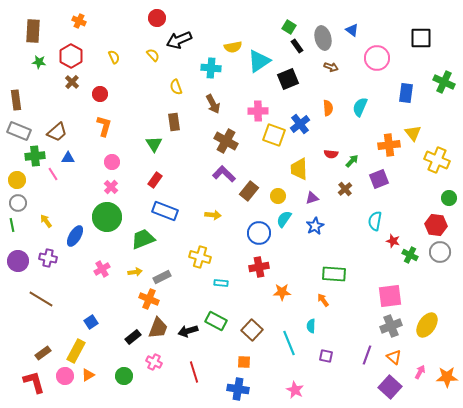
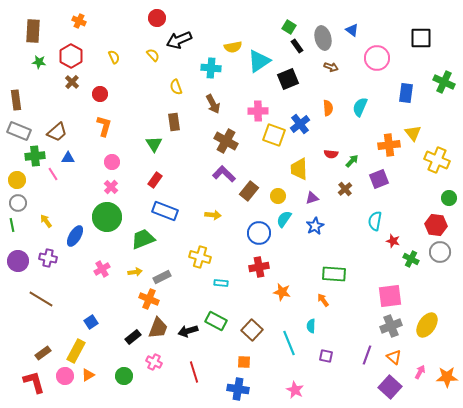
green cross at (410, 255): moved 1 px right, 4 px down
orange star at (282, 292): rotated 12 degrees clockwise
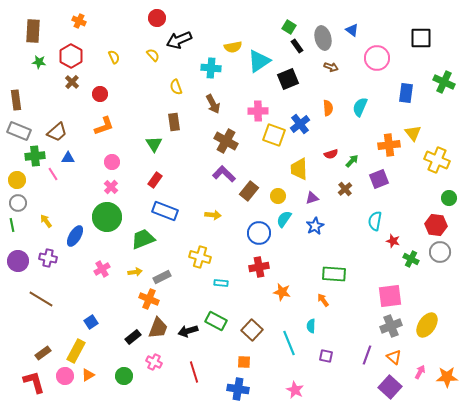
orange L-shape at (104, 126): rotated 55 degrees clockwise
red semicircle at (331, 154): rotated 24 degrees counterclockwise
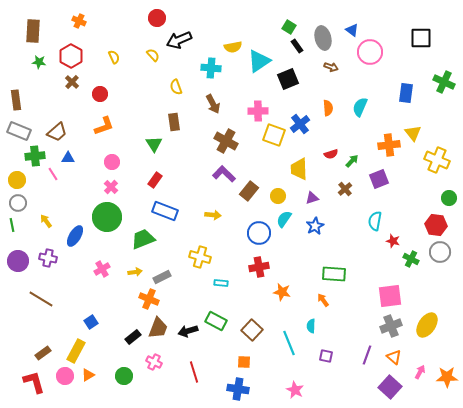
pink circle at (377, 58): moved 7 px left, 6 px up
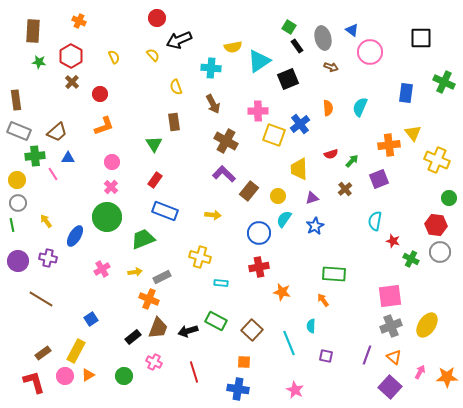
blue square at (91, 322): moved 3 px up
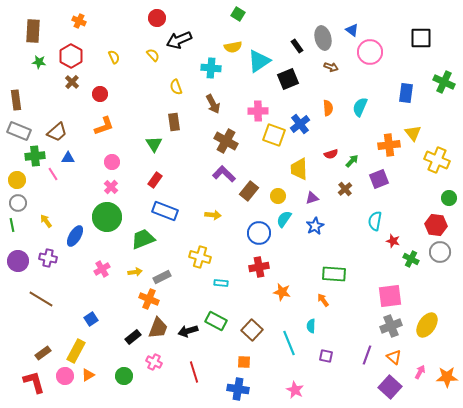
green square at (289, 27): moved 51 px left, 13 px up
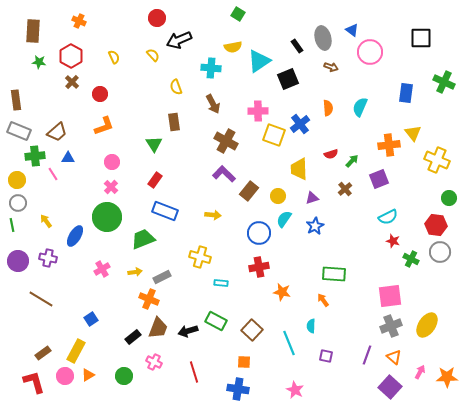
cyan semicircle at (375, 221): moved 13 px right, 4 px up; rotated 126 degrees counterclockwise
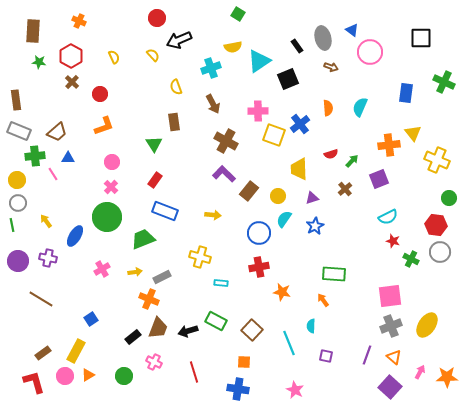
cyan cross at (211, 68): rotated 24 degrees counterclockwise
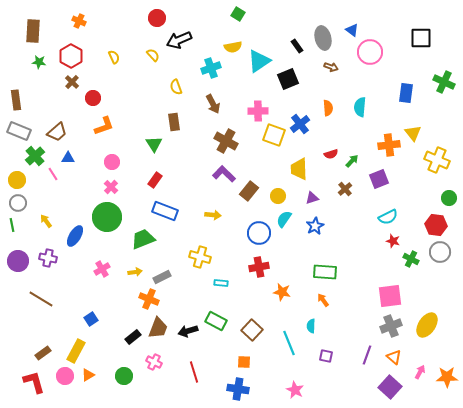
red circle at (100, 94): moved 7 px left, 4 px down
cyan semicircle at (360, 107): rotated 18 degrees counterclockwise
green cross at (35, 156): rotated 36 degrees counterclockwise
green rectangle at (334, 274): moved 9 px left, 2 px up
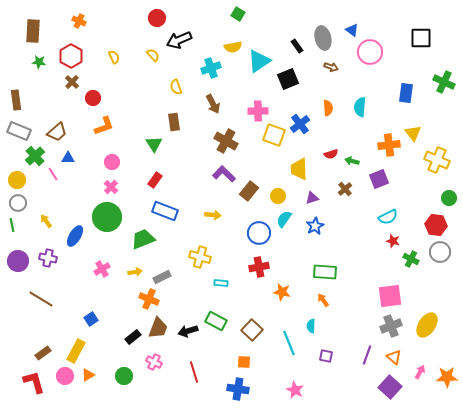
green arrow at (352, 161): rotated 120 degrees counterclockwise
